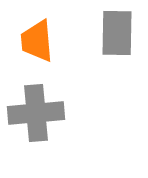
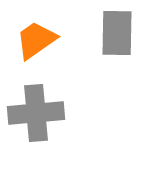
orange trapezoid: moved 1 px left, 1 px up; rotated 60 degrees clockwise
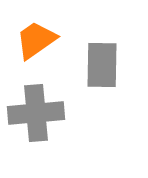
gray rectangle: moved 15 px left, 32 px down
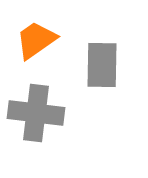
gray cross: rotated 12 degrees clockwise
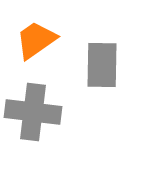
gray cross: moved 3 px left, 1 px up
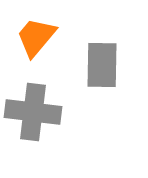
orange trapezoid: moved 3 px up; rotated 15 degrees counterclockwise
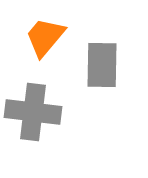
orange trapezoid: moved 9 px right
